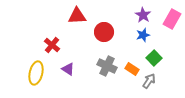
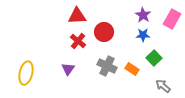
blue star: rotated 16 degrees clockwise
red cross: moved 26 px right, 4 px up
purple triangle: rotated 32 degrees clockwise
yellow ellipse: moved 10 px left
gray arrow: moved 14 px right, 5 px down; rotated 84 degrees counterclockwise
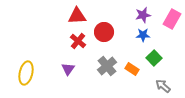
purple star: rotated 28 degrees clockwise
gray cross: rotated 24 degrees clockwise
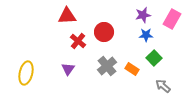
red triangle: moved 10 px left
blue star: moved 3 px right
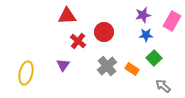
pink rectangle: moved 2 px down
purple triangle: moved 5 px left, 4 px up
